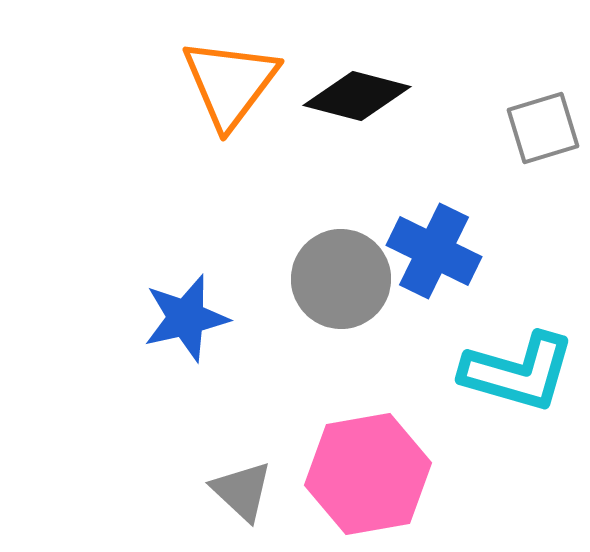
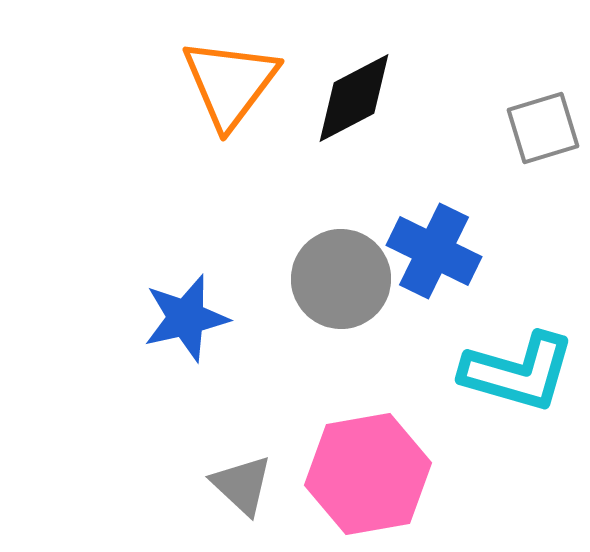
black diamond: moved 3 px left, 2 px down; rotated 42 degrees counterclockwise
gray triangle: moved 6 px up
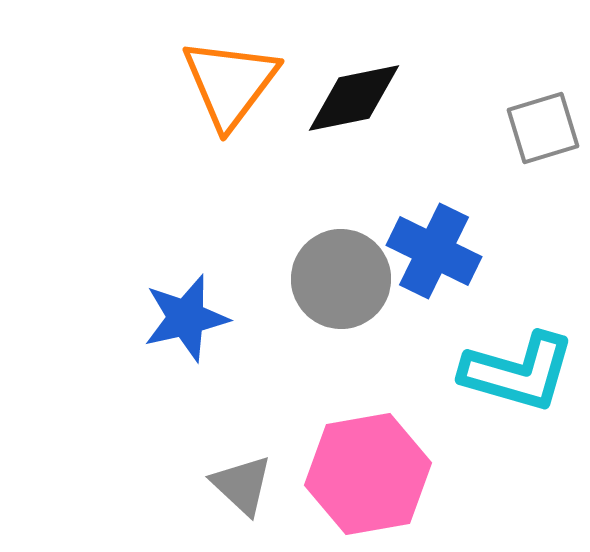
black diamond: rotated 16 degrees clockwise
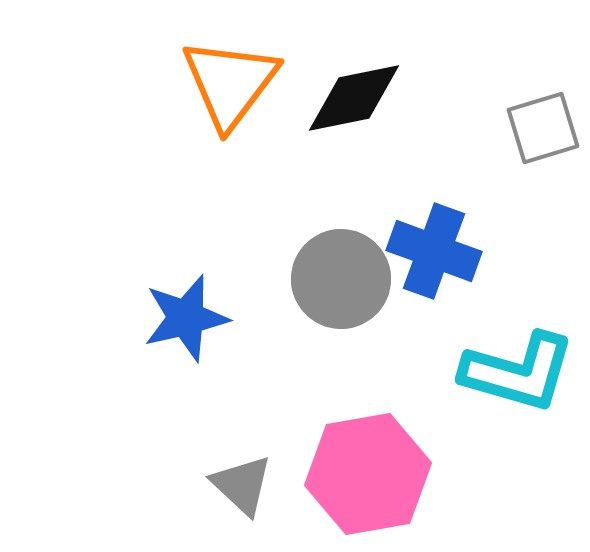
blue cross: rotated 6 degrees counterclockwise
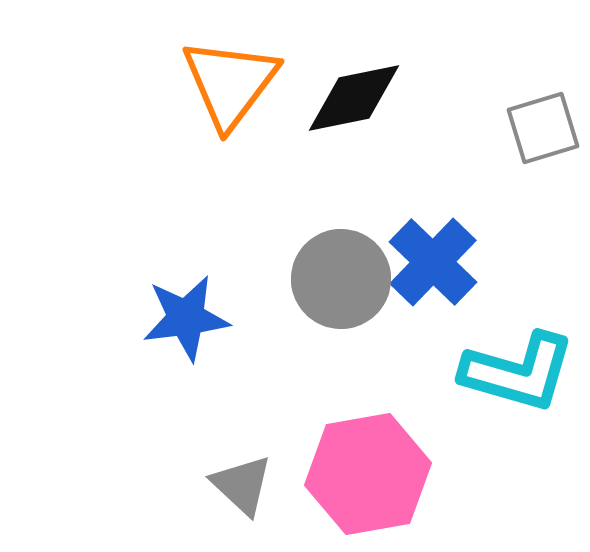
blue cross: moved 1 px left, 11 px down; rotated 24 degrees clockwise
blue star: rotated 6 degrees clockwise
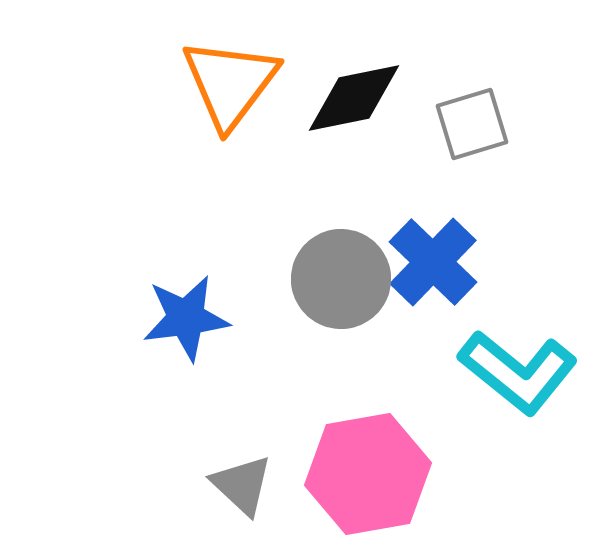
gray square: moved 71 px left, 4 px up
cyan L-shape: rotated 23 degrees clockwise
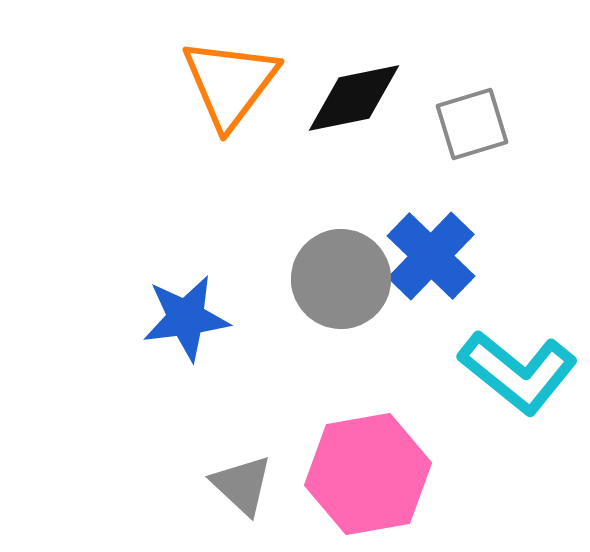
blue cross: moved 2 px left, 6 px up
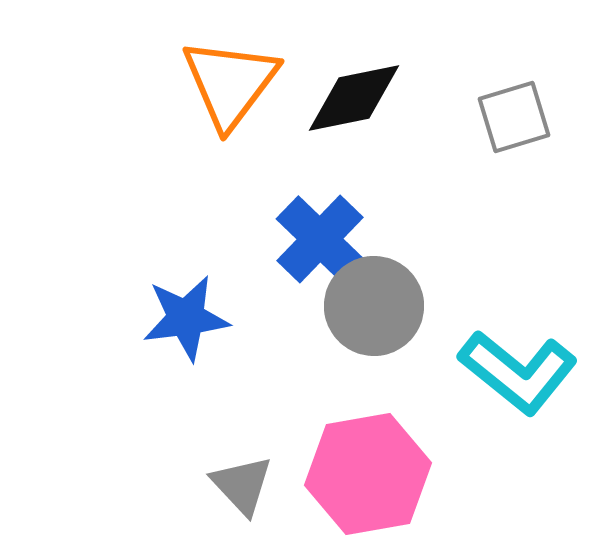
gray square: moved 42 px right, 7 px up
blue cross: moved 111 px left, 17 px up
gray circle: moved 33 px right, 27 px down
gray triangle: rotated 4 degrees clockwise
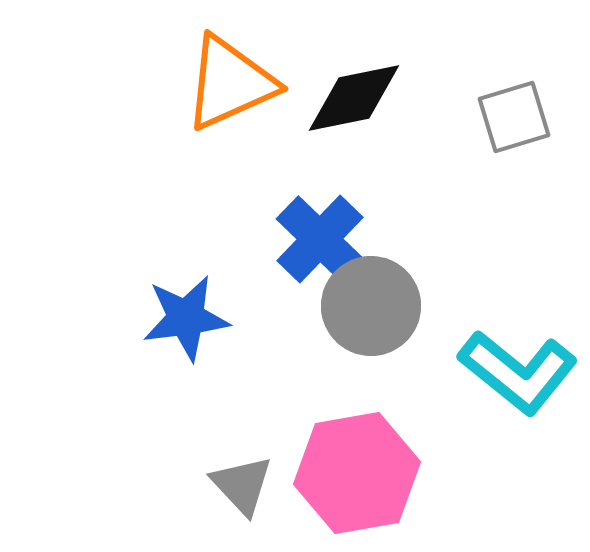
orange triangle: rotated 29 degrees clockwise
gray circle: moved 3 px left
pink hexagon: moved 11 px left, 1 px up
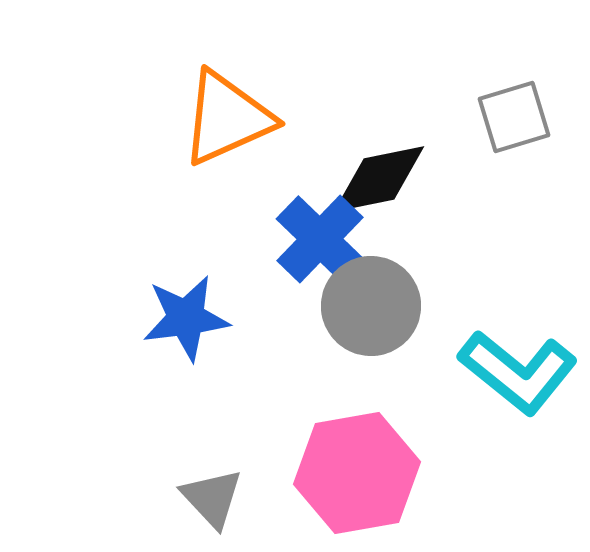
orange triangle: moved 3 px left, 35 px down
black diamond: moved 25 px right, 81 px down
gray triangle: moved 30 px left, 13 px down
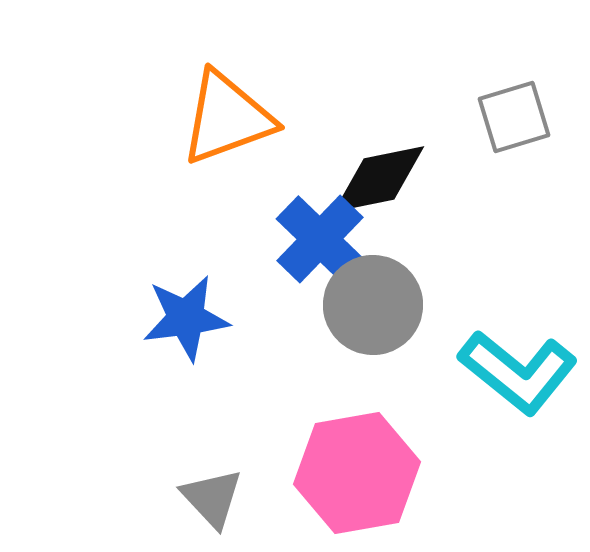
orange triangle: rotated 4 degrees clockwise
gray circle: moved 2 px right, 1 px up
